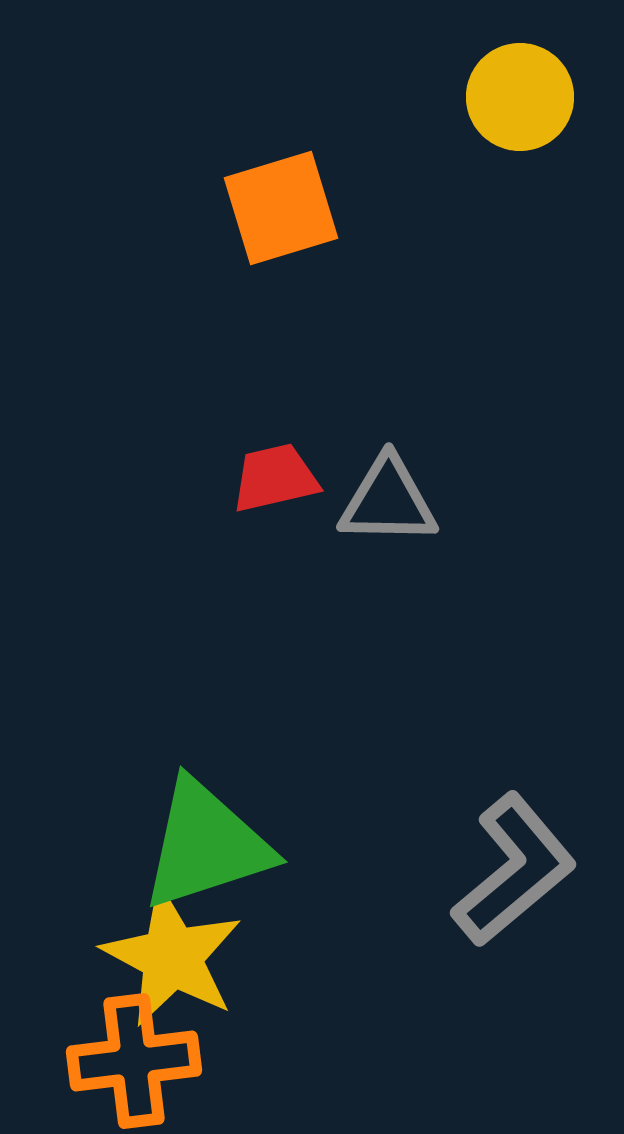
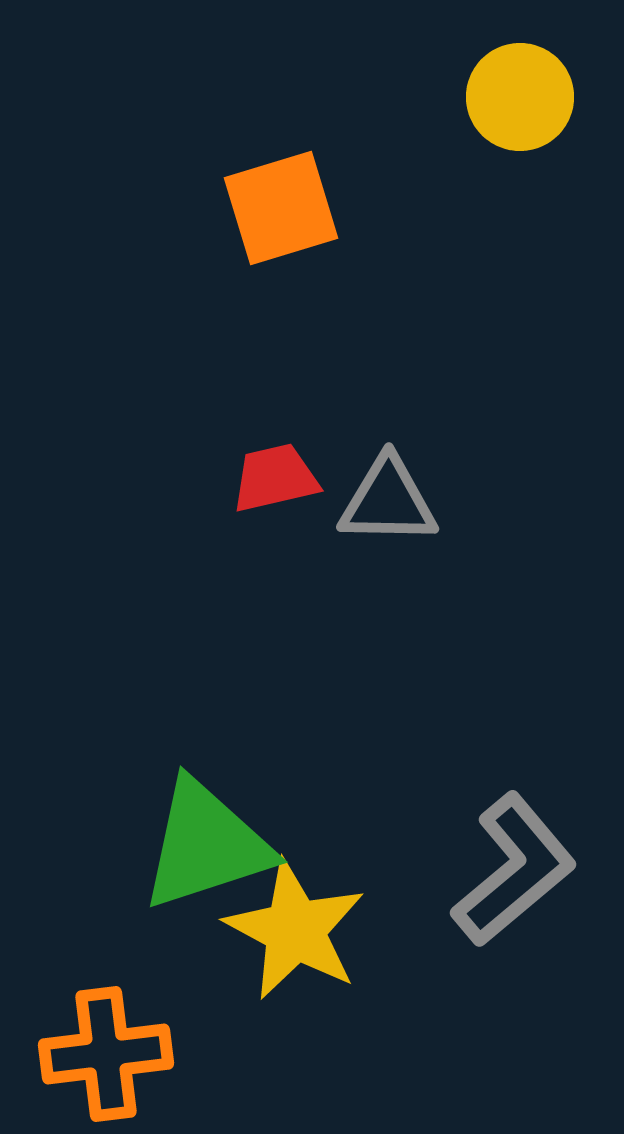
yellow star: moved 123 px right, 27 px up
orange cross: moved 28 px left, 7 px up
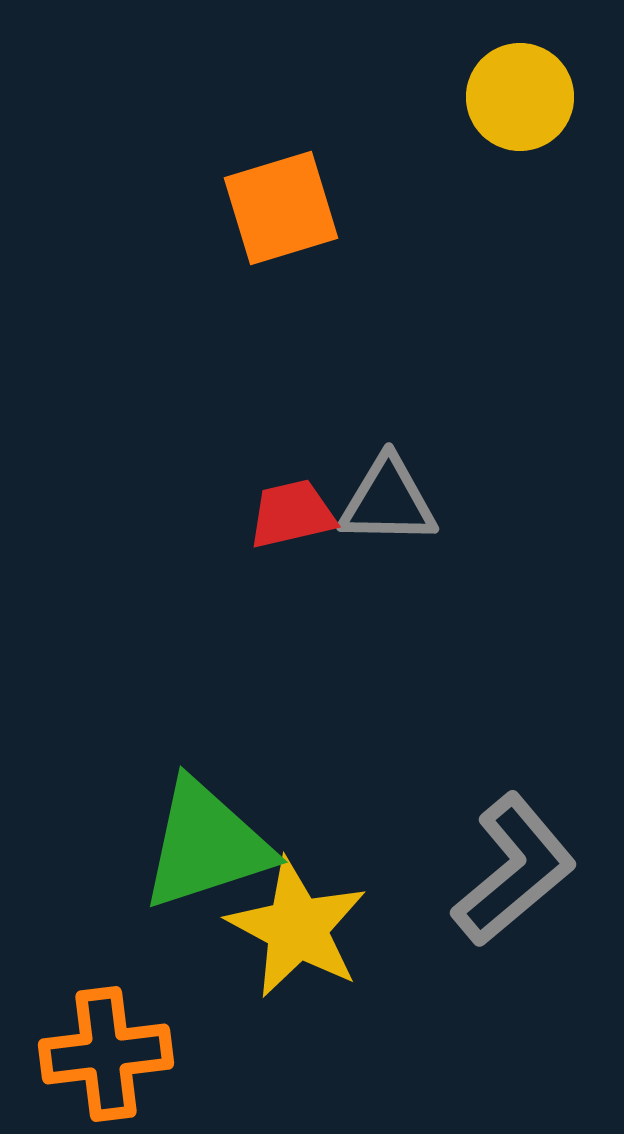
red trapezoid: moved 17 px right, 36 px down
yellow star: moved 2 px right, 2 px up
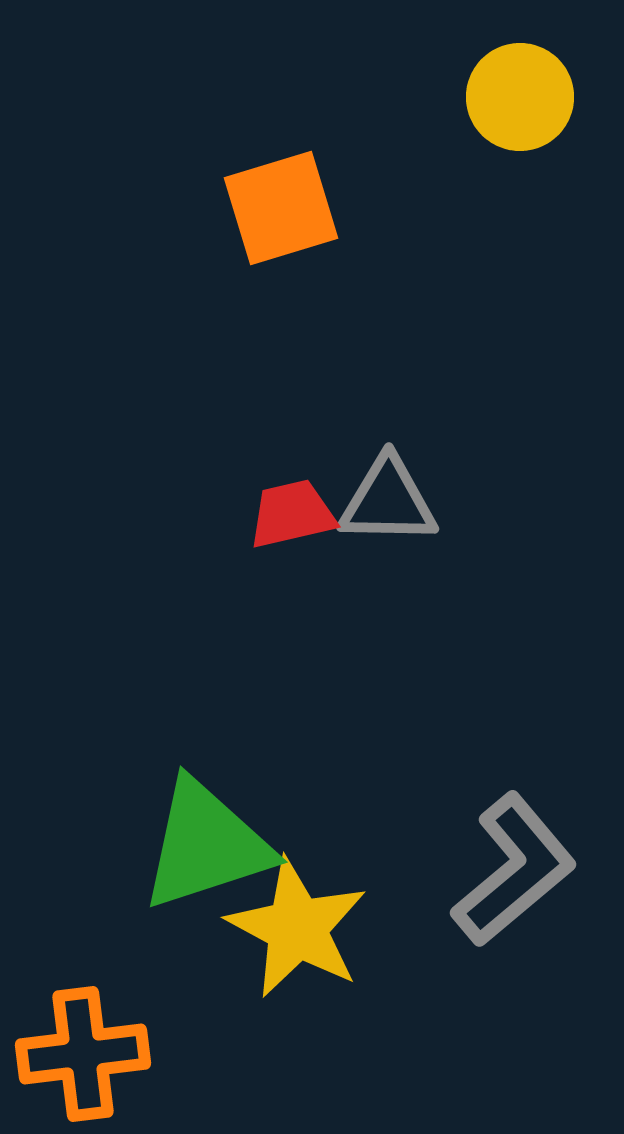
orange cross: moved 23 px left
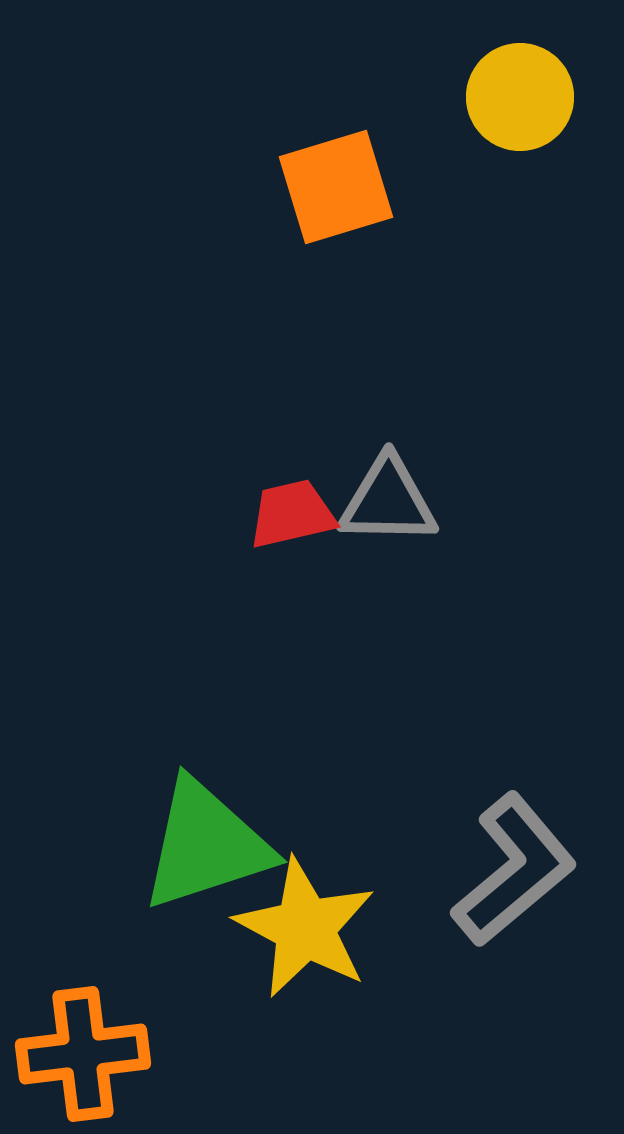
orange square: moved 55 px right, 21 px up
yellow star: moved 8 px right
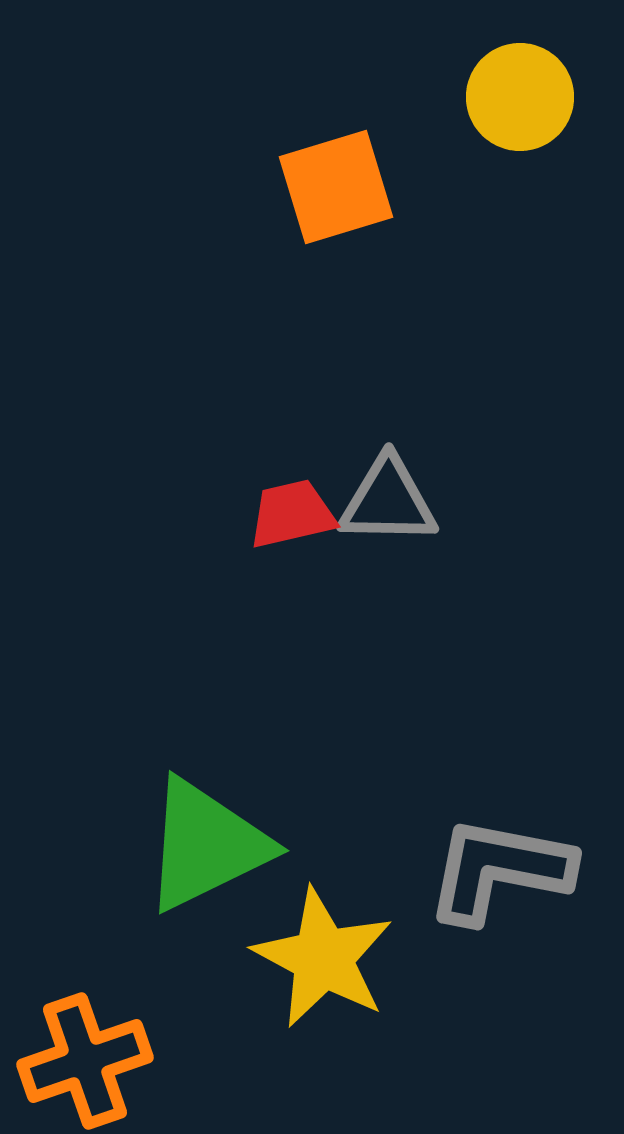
green triangle: rotated 8 degrees counterclockwise
gray L-shape: moved 15 px left; rotated 129 degrees counterclockwise
yellow star: moved 18 px right, 30 px down
orange cross: moved 2 px right, 7 px down; rotated 12 degrees counterclockwise
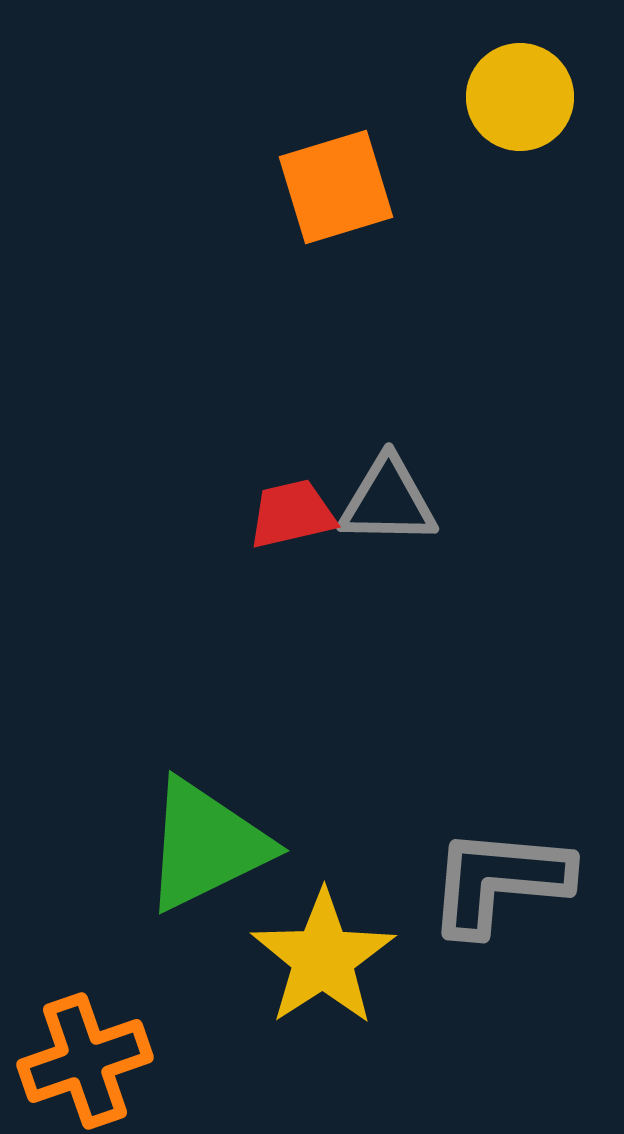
gray L-shape: moved 11 px down; rotated 6 degrees counterclockwise
yellow star: rotated 11 degrees clockwise
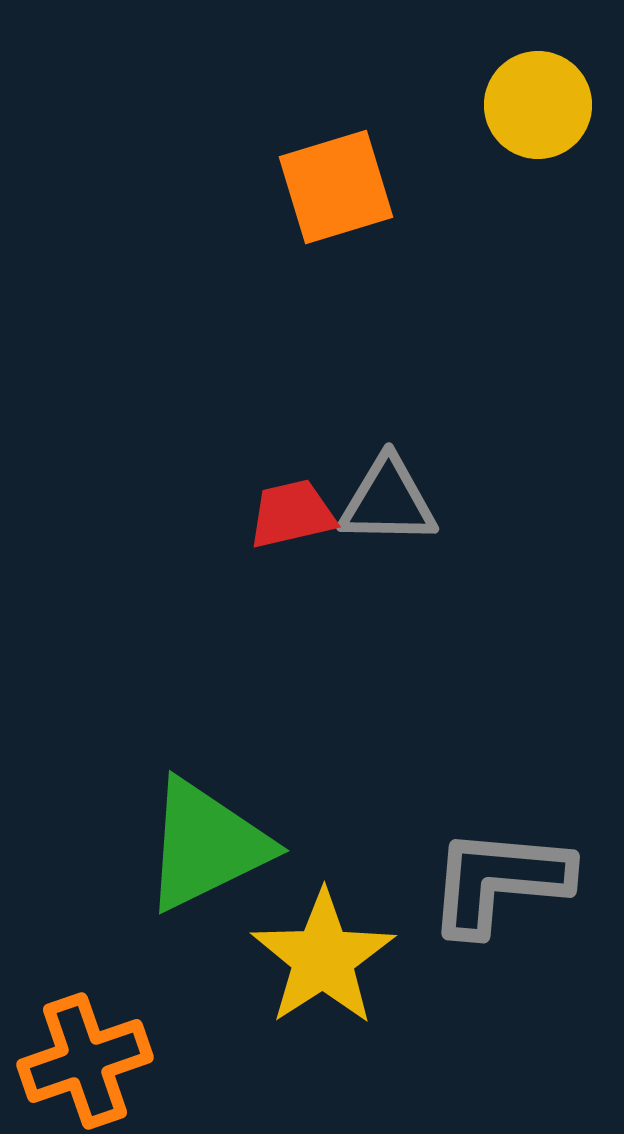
yellow circle: moved 18 px right, 8 px down
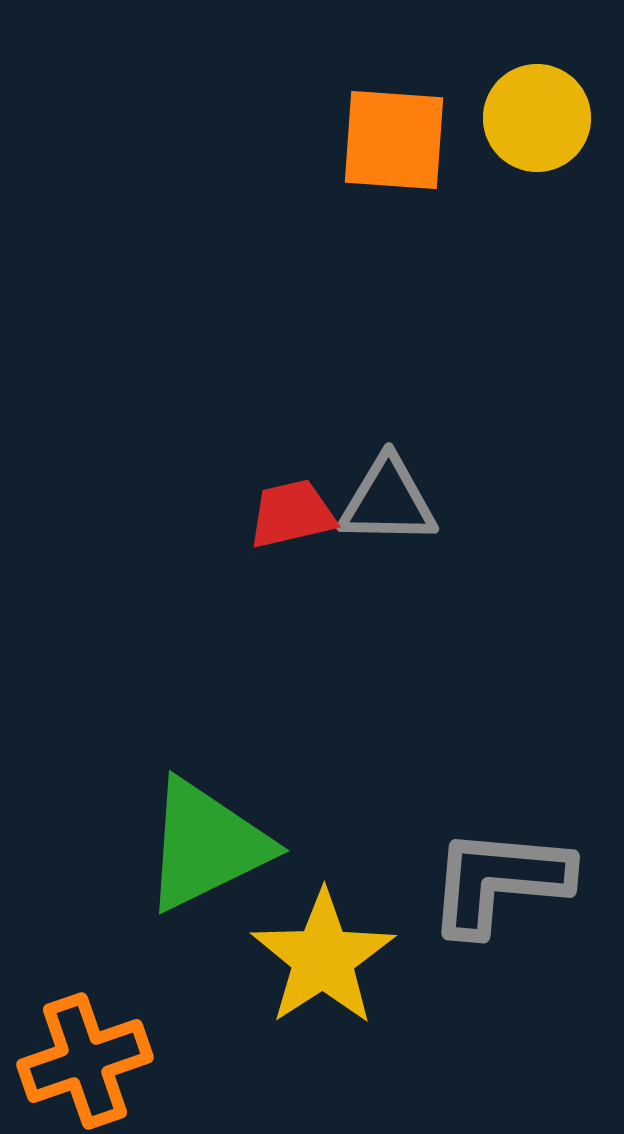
yellow circle: moved 1 px left, 13 px down
orange square: moved 58 px right, 47 px up; rotated 21 degrees clockwise
